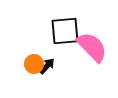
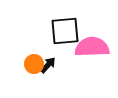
pink semicircle: rotated 48 degrees counterclockwise
black arrow: moved 1 px right, 1 px up
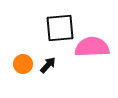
black square: moved 5 px left, 3 px up
orange circle: moved 11 px left
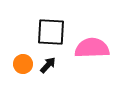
black square: moved 9 px left, 4 px down; rotated 8 degrees clockwise
pink semicircle: moved 1 px down
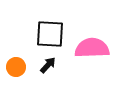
black square: moved 1 px left, 2 px down
orange circle: moved 7 px left, 3 px down
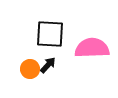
orange circle: moved 14 px right, 2 px down
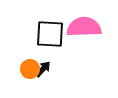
pink semicircle: moved 8 px left, 21 px up
black arrow: moved 5 px left, 4 px down
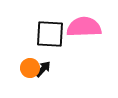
orange circle: moved 1 px up
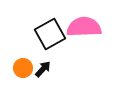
black square: rotated 32 degrees counterclockwise
orange circle: moved 7 px left
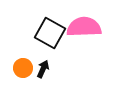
black square: moved 1 px up; rotated 32 degrees counterclockwise
black arrow: rotated 18 degrees counterclockwise
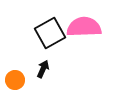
black square: rotated 32 degrees clockwise
orange circle: moved 8 px left, 12 px down
